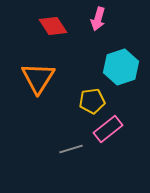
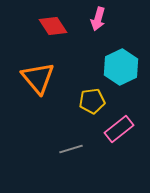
cyan hexagon: rotated 8 degrees counterclockwise
orange triangle: rotated 12 degrees counterclockwise
pink rectangle: moved 11 px right
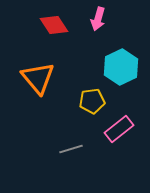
red diamond: moved 1 px right, 1 px up
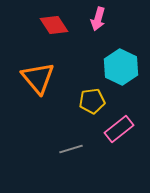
cyan hexagon: rotated 8 degrees counterclockwise
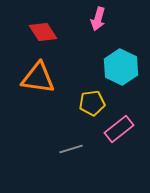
red diamond: moved 11 px left, 7 px down
orange triangle: rotated 42 degrees counterclockwise
yellow pentagon: moved 2 px down
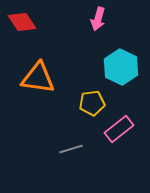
red diamond: moved 21 px left, 10 px up
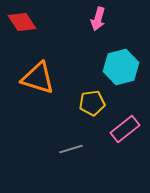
cyan hexagon: rotated 20 degrees clockwise
orange triangle: rotated 9 degrees clockwise
pink rectangle: moved 6 px right
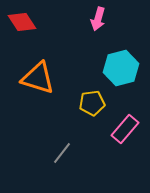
cyan hexagon: moved 1 px down
pink rectangle: rotated 12 degrees counterclockwise
gray line: moved 9 px left, 4 px down; rotated 35 degrees counterclockwise
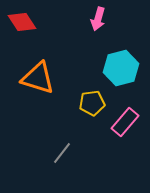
pink rectangle: moved 7 px up
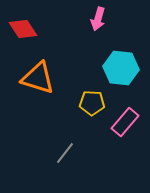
red diamond: moved 1 px right, 7 px down
cyan hexagon: rotated 20 degrees clockwise
yellow pentagon: rotated 10 degrees clockwise
gray line: moved 3 px right
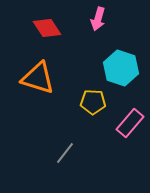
red diamond: moved 24 px right, 1 px up
cyan hexagon: rotated 12 degrees clockwise
yellow pentagon: moved 1 px right, 1 px up
pink rectangle: moved 5 px right, 1 px down
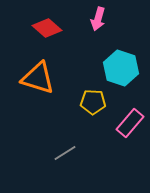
red diamond: rotated 16 degrees counterclockwise
gray line: rotated 20 degrees clockwise
